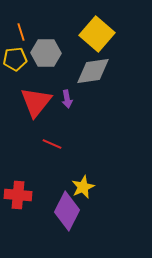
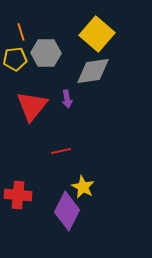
red triangle: moved 4 px left, 4 px down
red line: moved 9 px right, 7 px down; rotated 36 degrees counterclockwise
yellow star: rotated 20 degrees counterclockwise
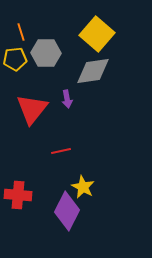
red triangle: moved 3 px down
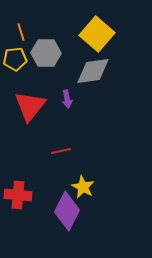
red triangle: moved 2 px left, 3 px up
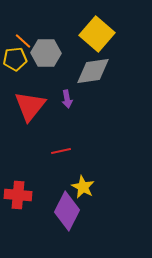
orange line: moved 2 px right, 9 px down; rotated 30 degrees counterclockwise
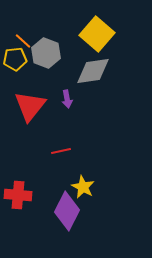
gray hexagon: rotated 20 degrees clockwise
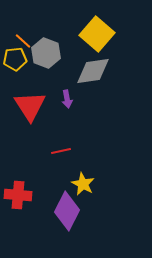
red triangle: rotated 12 degrees counterclockwise
yellow star: moved 3 px up
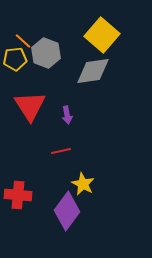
yellow square: moved 5 px right, 1 px down
purple arrow: moved 16 px down
purple diamond: rotated 9 degrees clockwise
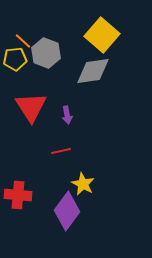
red triangle: moved 1 px right, 1 px down
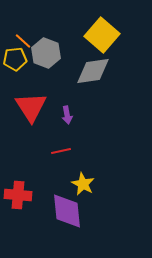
purple diamond: rotated 42 degrees counterclockwise
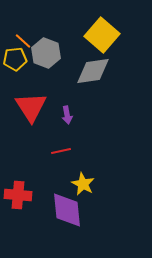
purple diamond: moved 1 px up
